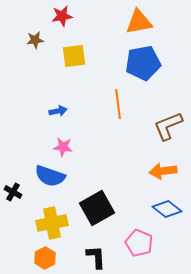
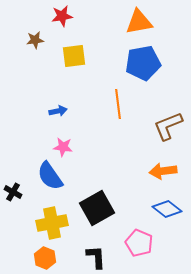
blue semicircle: rotated 36 degrees clockwise
orange hexagon: rotated 10 degrees counterclockwise
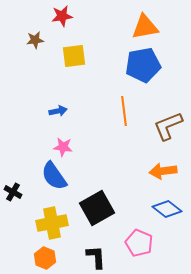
orange triangle: moved 6 px right, 5 px down
blue pentagon: moved 2 px down
orange line: moved 6 px right, 7 px down
blue semicircle: moved 4 px right
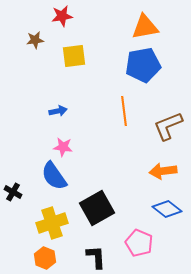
yellow cross: rotated 8 degrees counterclockwise
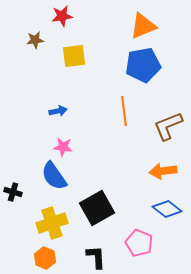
orange triangle: moved 2 px left, 1 px up; rotated 12 degrees counterclockwise
black cross: rotated 12 degrees counterclockwise
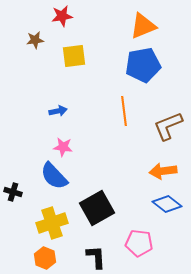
blue semicircle: rotated 8 degrees counterclockwise
blue diamond: moved 5 px up
pink pentagon: rotated 16 degrees counterclockwise
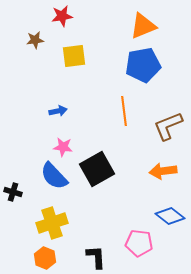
blue diamond: moved 3 px right, 12 px down
black square: moved 39 px up
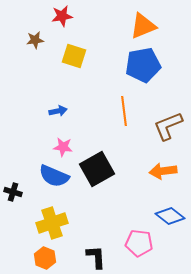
yellow square: rotated 25 degrees clockwise
blue semicircle: rotated 24 degrees counterclockwise
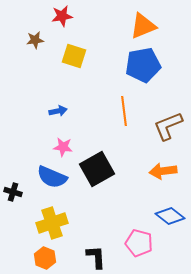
blue semicircle: moved 2 px left, 1 px down
pink pentagon: rotated 8 degrees clockwise
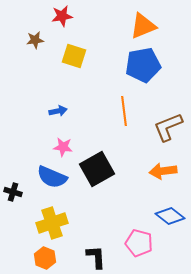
brown L-shape: moved 1 px down
